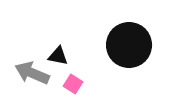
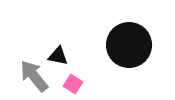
gray arrow: moved 2 px right, 3 px down; rotated 28 degrees clockwise
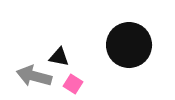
black triangle: moved 1 px right, 1 px down
gray arrow: rotated 36 degrees counterclockwise
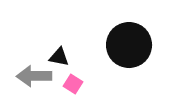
gray arrow: rotated 16 degrees counterclockwise
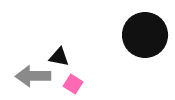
black circle: moved 16 px right, 10 px up
gray arrow: moved 1 px left
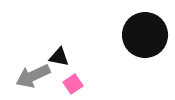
gray arrow: rotated 24 degrees counterclockwise
pink square: rotated 24 degrees clockwise
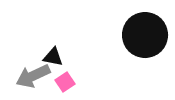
black triangle: moved 6 px left
pink square: moved 8 px left, 2 px up
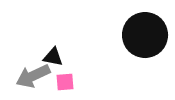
pink square: rotated 30 degrees clockwise
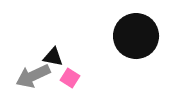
black circle: moved 9 px left, 1 px down
pink square: moved 5 px right, 4 px up; rotated 36 degrees clockwise
